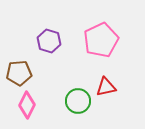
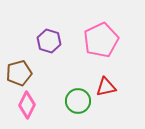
brown pentagon: rotated 10 degrees counterclockwise
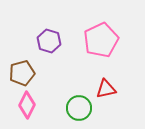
brown pentagon: moved 3 px right
red triangle: moved 2 px down
green circle: moved 1 px right, 7 px down
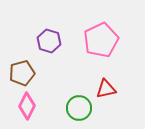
pink diamond: moved 1 px down
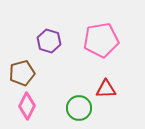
pink pentagon: rotated 16 degrees clockwise
red triangle: rotated 10 degrees clockwise
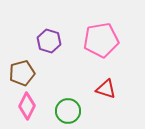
red triangle: rotated 20 degrees clockwise
green circle: moved 11 px left, 3 px down
